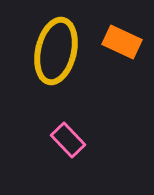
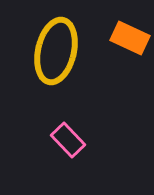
orange rectangle: moved 8 px right, 4 px up
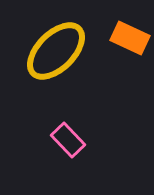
yellow ellipse: rotated 32 degrees clockwise
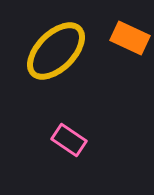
pink rectangle: moved 1 px right; rotated 12 degrees counterclockwise
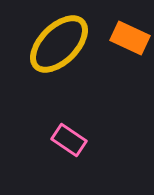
yellow ellipse: moved 3 px right, 7 px up
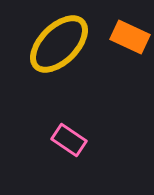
orange rectangle: moved 1 px up
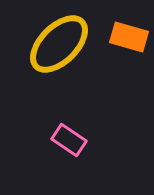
orange rectangle: moved 1 px left; rotated 9 degrees counterclockwise
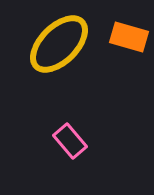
pink rectangle: moved 1 px right, 1 px down; rotated 16 degrees clockwise
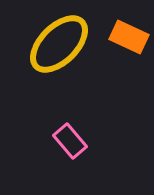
orange rectangle: rotated 9 degrees clockwise
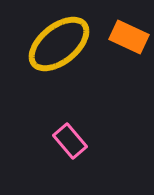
yellow ellipse: rotated 6 degrees clockwise
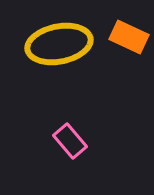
yellow ellipse: rotated 28 degrees clockwise
